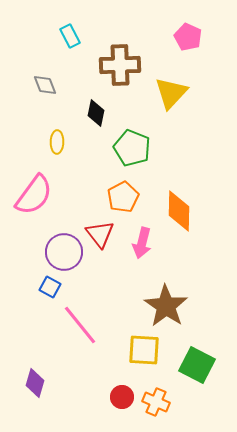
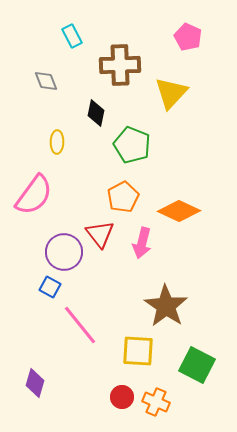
cyan rectangle: moved 2 px right
gray diamond: moved 1 px right, 4 px up
green pentagon: moved 3 px up
orange diamond: rotated 66 degrees counterclockwise
yellow square: moved 6 px left, 1 px down
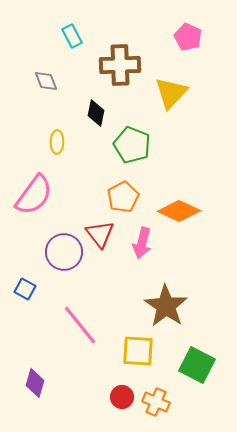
blue square: moved 25 px left, 2 px down
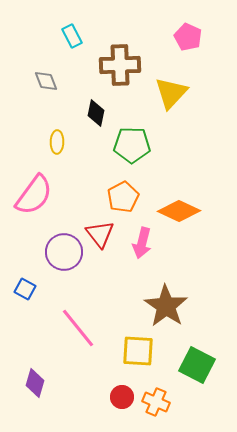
green pentagon: rotated 21 degrees counterclockwise
pink line: moved 2 px left, 3 px down
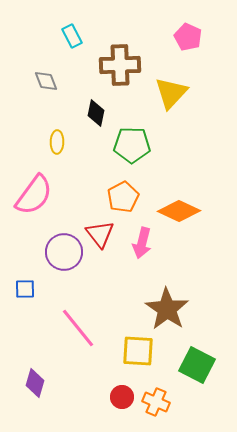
blue square: rotated 30 degrees counterclockwise
brown star: moved 1 px right, 3 px down
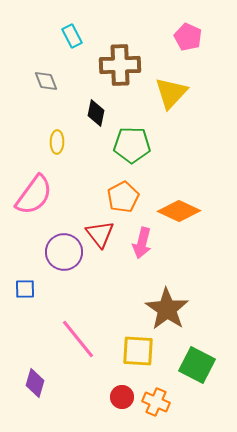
pink line: moved 11 px down
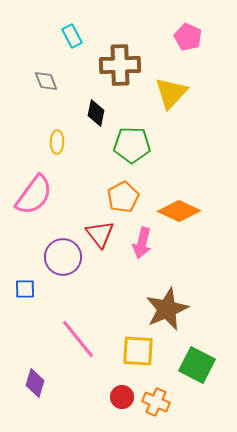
purple circle: moved 1 px left, 5 px down
brown star: rotated 15 degrees clockwise
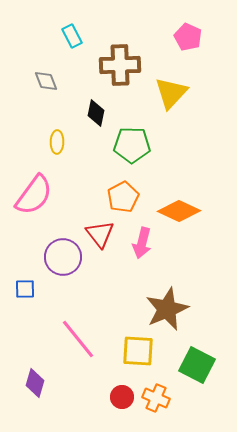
orange cross: moved 4 px up
